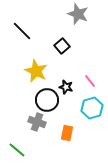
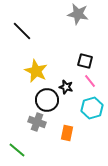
gray star: rotated 10 degrees counterclockwise
black square: moved 23 px right, 15 px down; rotated 35 degrees counterclockwise
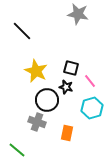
black square: moved 14 px left, 7 px down
